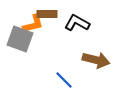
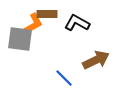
orange L-shape: rotated 15 degrees counterclockwise
gray square: rotated 12 degrees counterclockwise
brown arrow: rotated 40 degrees counterclockwise
blue line: moved 2 px up
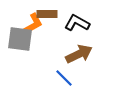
brown arrow: moved 17 px left, 6 px up
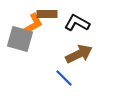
gray square: rotated 8 degrees clockwise
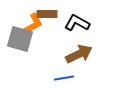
blue line: rotated 54 degrees counterclockwise
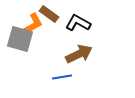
brown rectangle: moved 2 px right; rotated 36 degrees clockwise
black L-shape: moved 1 px right
blue line: moved 2 px left, 1 px up
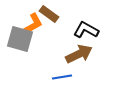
black L-shape: moved 8 px right, 7 px down
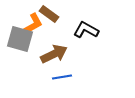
brown arrow: moved 25 px left
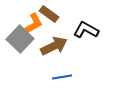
gray square: rotated 28 degrees clockwise
brown arrow: moved 8 px up
